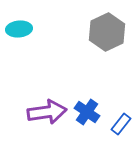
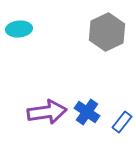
blue rectangle: moved 1 px right, 2 px up
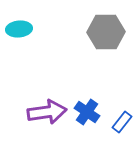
gray hexagon: moved 1 px left; rotated 24 degrees clockwise
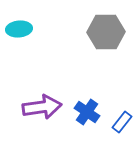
purple arrow: moved 5 px left, 5 px up
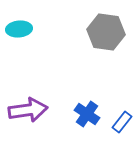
gray hexagon: rotated 9 degrees clockwise
purple arrow: moved 14 px left, 3 px down
blue cross: moved 2 px down
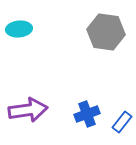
blue cross: rotated 35 degrees clockwise
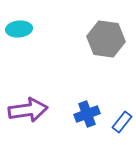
gray hexagon: moved 7 px down
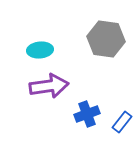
cyan ellipse: moved 21 px right, 21 px down
purple arrow: moved 21 px right, 24 px up
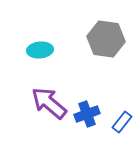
purple arrow: moved 17 px down; rotated 132 degrees counterclockwise
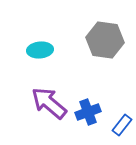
gray hexagon: moved 1 px left, 1 px down
blue cross: moved 1 px right, 2 px up
blue rectangle: moved 3 px down
